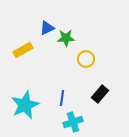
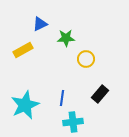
blue triangle: moved 7 px left, 4 px up
cyan cross: rotated 12 degrees clockwise
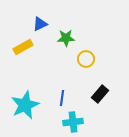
yellow rectangle: moved 3 px up
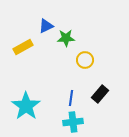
blue triangle: moved 6 px right, 2 px down
yellow circle: moved 1 px left, 1 px down
blue line: moved 9 px right
cyan star: moved 1 px right, 1 px down; rotated 12 degrees counterclockwise
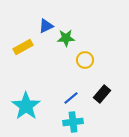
black rectangle: moved 2 px right
blue line: rotated 42 degrees clockwise
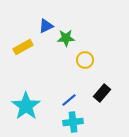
black rectangle: moved 1 px up
blue line: moved 2 px left, 2 px down
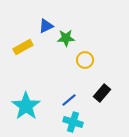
cyan cross: rotated 24 degrees clockwise
